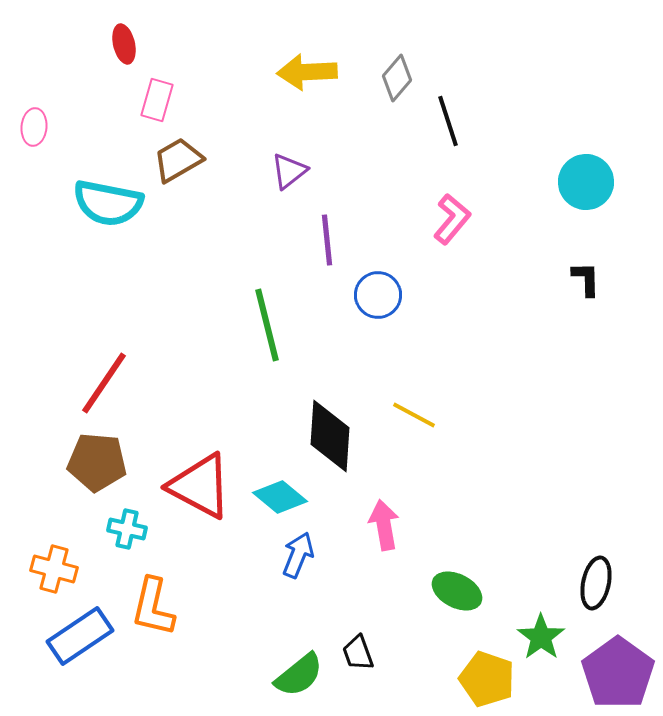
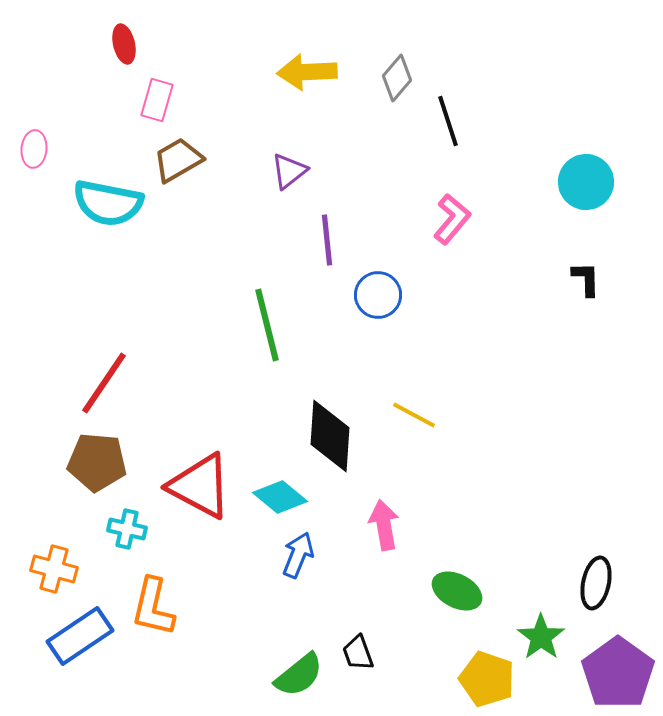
pink ellipse: moved 22 px down
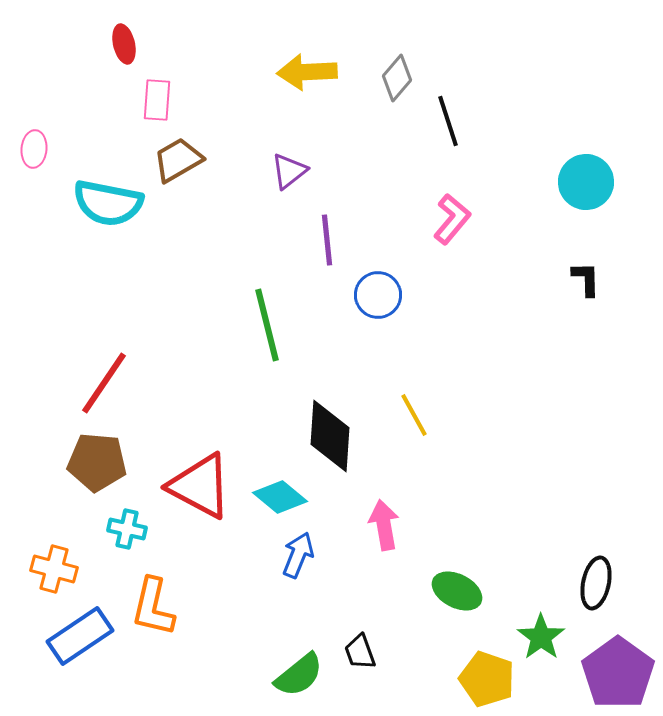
pink rectangle: rotated 12 degrees counterclockwise
yellow line: rotated 33 degrees clockwise
black trapezoid: moved 2 px right, 1 px up
